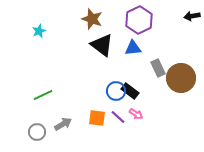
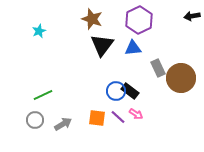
black triangle: rotated 30 degrees clockwise
gray circle: moved 2 px left, 12 px up
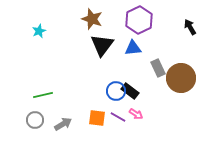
black arrow: moved 2 px left, 11 px down; rotated 70 degrees clockwise
green line: rotated 12 degrees clockwise
purple line: rotated 14 degrees counterclockwise
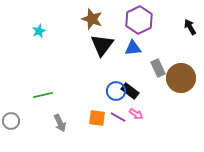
gray circle: moved 24 px left, 1 px down
gray arrow: moved 3 px left, 1 px up; rotated 96 degrees clockwise
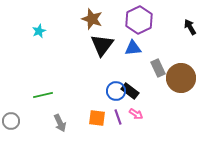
purple line: rotated 42 degrees clockwise
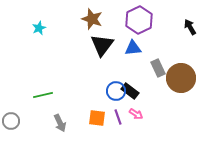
cyan star: moved 3 px up
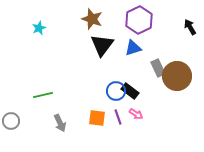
blue triangle: rotated 12 degrees counterclockwise
brown circle: moved 4 px left, 2 px up
